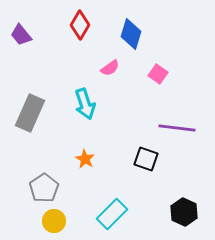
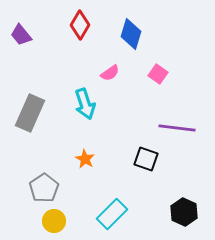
pink semicircle: moved 5 px down
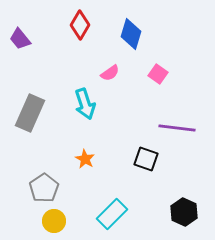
purple trapezoid: moved 1 px left, 4 px down
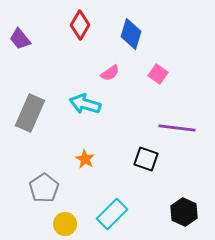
cyan arrow: rotated 124 degrees clockwise
yellow circle: moved 11 px right, 3 px down
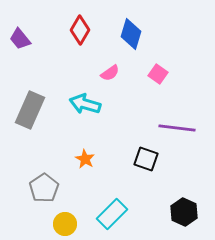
red diamond: moved 5 px down
gray rectangle: moved 3 px up
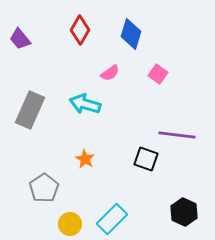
purple line: moved 7 px down
cyan rectangle: moved 5 px down
yellow circle: moved 5 px right
